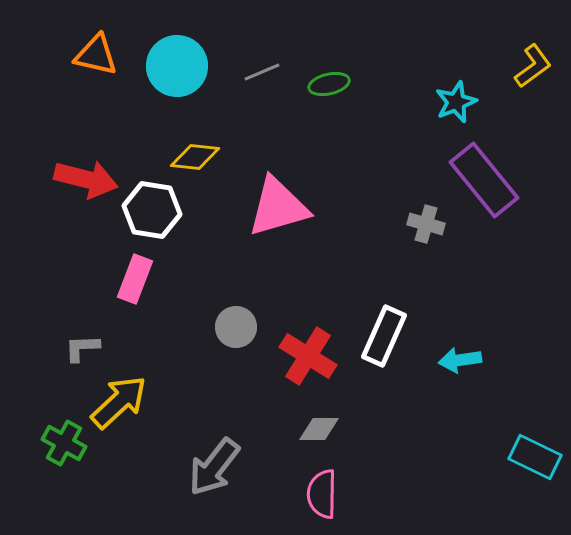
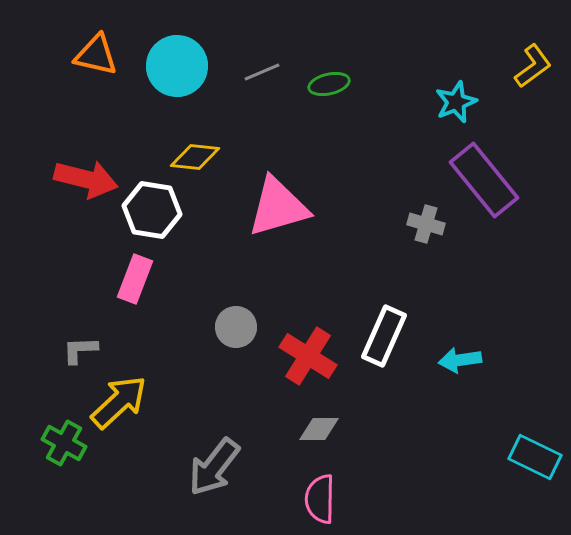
gray L-shape: moved 2 px left, 2 px down
pink semicircle: moved 2 px left, 5 px down
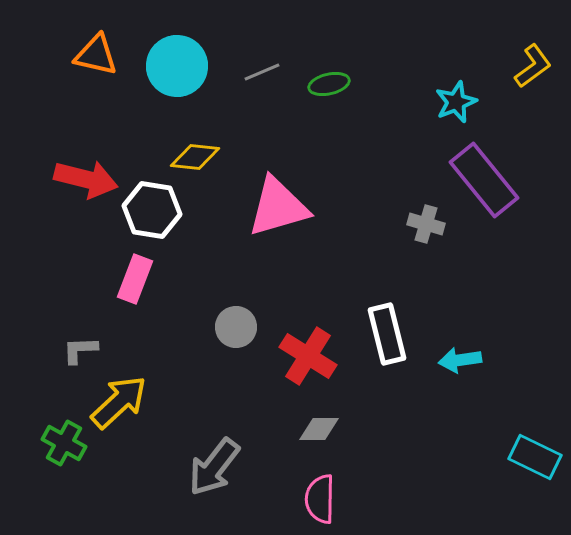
white rectangle: moved 3 px right, 2 px up; rotated 38 degrees counterclockwise
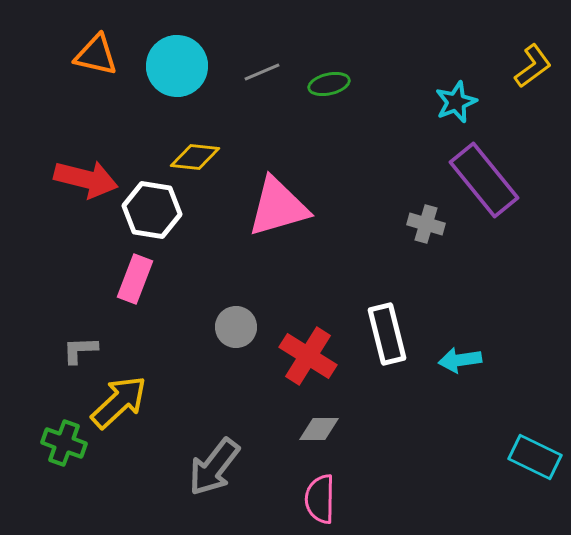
green cross: rotated 9 degrees counterclockwise
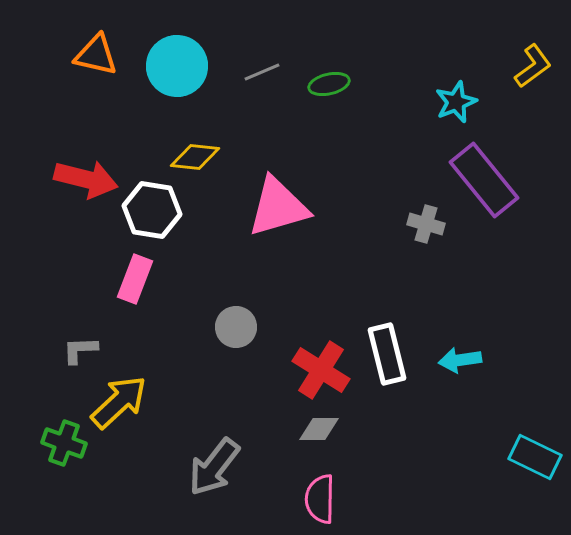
white rectangle: moved 20 px down
red cross: moved 13 px right, 14 px down
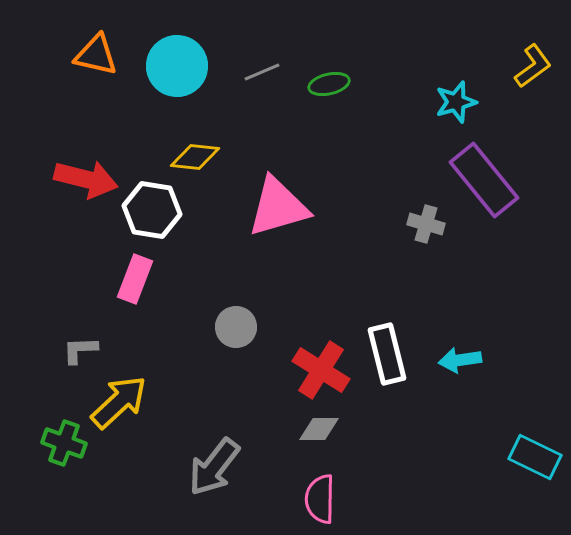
cyan star: rotated 6 degrees clockwise
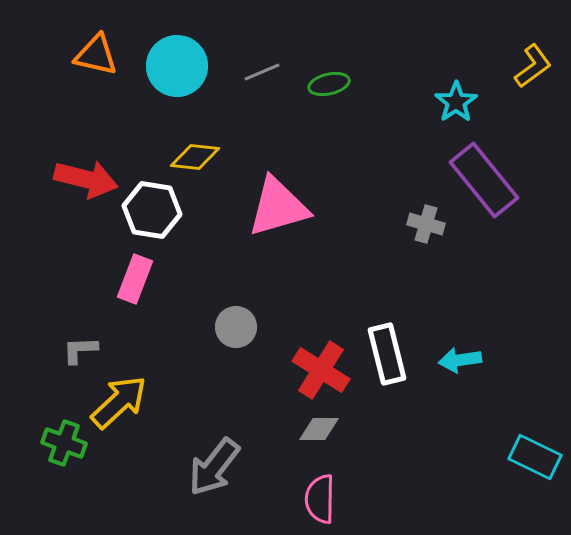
cyan star: rotated 18 degrees counterclockwise
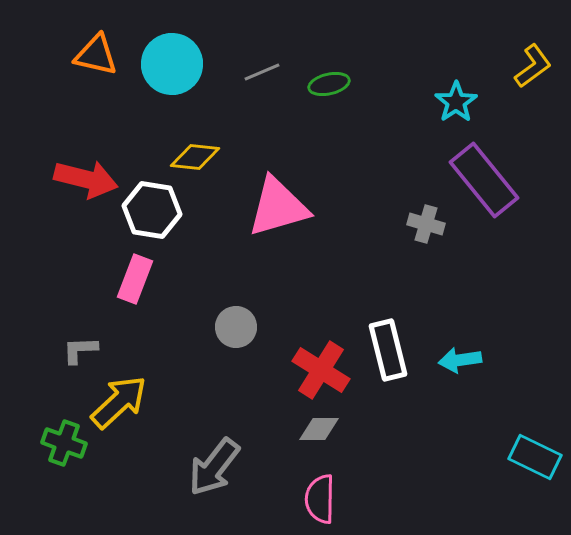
cyan circle: moved 5 px left, 2 px up
white rectangle: moved 1 px right, 4 px up
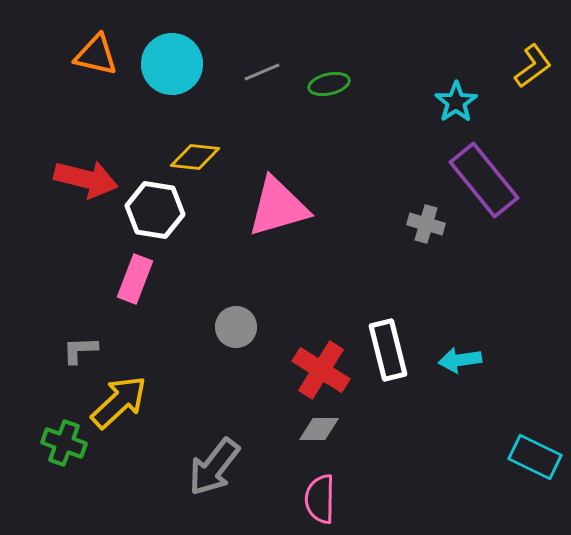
white hexagon: moved 3 px right
